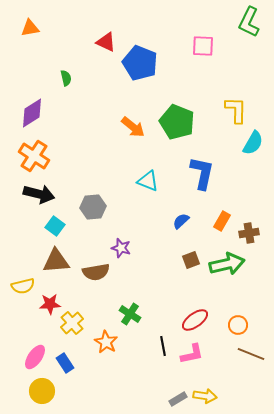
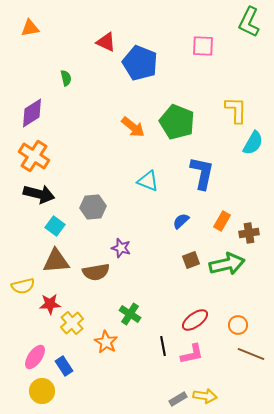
blue rectangle: moved 1 px left, 3 px down
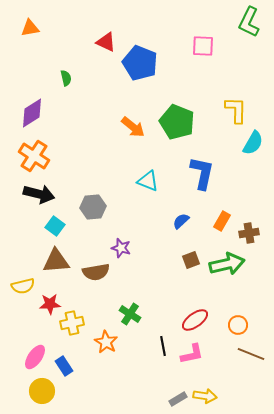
yellow cross: rotated 30 degrees clockwise
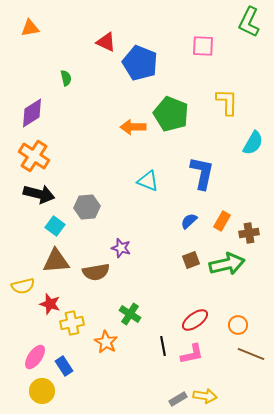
yellow L-shape: moved 9 px left, 8 px up
green pentagon: moved 6 px left, 8 px up
orange arrow: rotated 140 degrees clockwise
gray hexagon: moved 6 px left
blue semicircle: moved 8 px right
red star: rotated 20 degrees clockwise
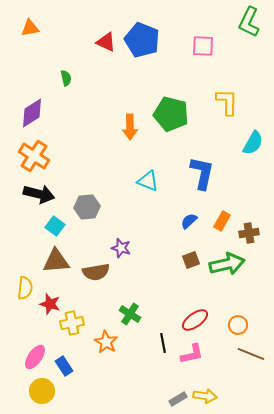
blue pentagon: moved 2 px right, 23 px up
green pentagon: rotated 8 degrees counterclockwise
orange arrow: moved 3 px left; rotated 90 degrees counterclockwise
yellow semicircle: moved 2 px right, 2 px down; rotated 70 degrees counterclockwise
black line: moved 3 px up
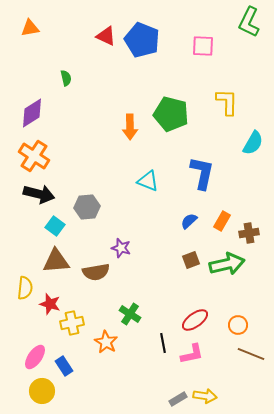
red triangle: moved 6 px up
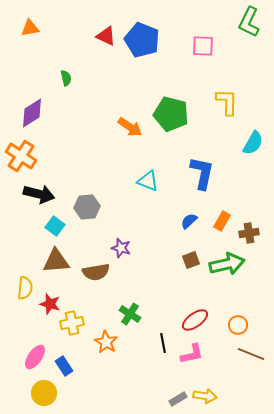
orange arrow: rotated 55 degrees counterclockwise
orange cross: moved 13 px left
yellow circle: moved 2 px right, 2 px down
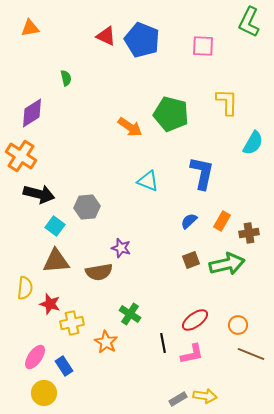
brown semicircle: moved 3 px right
